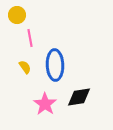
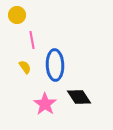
pink line: moved 2 px right, 2 px down
black diamond: rotated 65 degrees clockwise
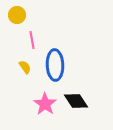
black diamond: moved 3 px left, 4 px down
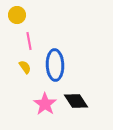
pink line: moved 3 px left, 1 px down
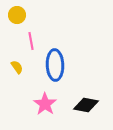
pink line: moved 2 px right
yellow semicircle: moved 8 px left
black diamond: moved 10 px right, 4 px down; rotated 45 degrees counterclockwise
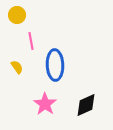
black diamond: rotated 35 degrees counterclockwise
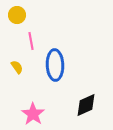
pink star: moved 12 px left, 10 px down
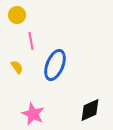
blue ellipse: rotated 24 degrees clockwise
black diamond: moved 4 px right, 5 px down
pink star: rotated 10 degrees counterclockwise
